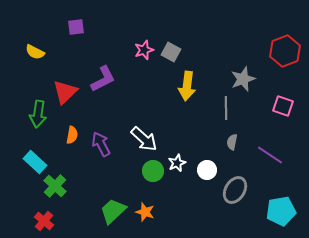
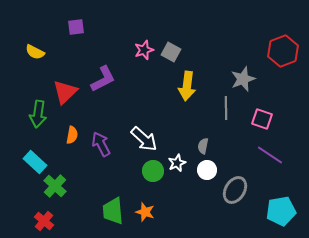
red hexagon: moved 2 px left
pink square: moved 21 px left, 13 px down
gray semicircle: moved 29 px left, 4 px down
green trapezoid: rotated 52 degrees counterclockwise
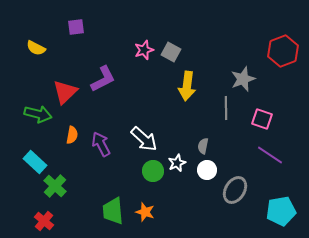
yellow semicircle: moved 1 px right, 4 px up
green arrow: rotated 84 degrees counterclockwise
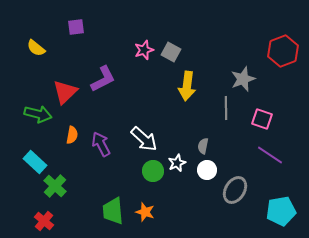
yellow semicircle: rotated 12 degrees clockwise
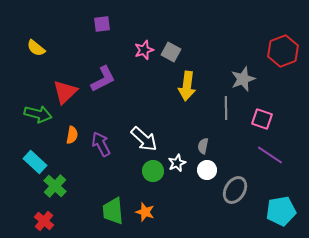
purple square: moved 26 px right, 3 px up
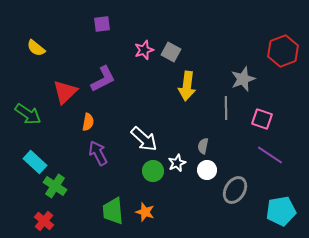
green arrow: moved 10 px left; rotated 20 degrees clockwise
orange semicircle: moved 16 px right, 13 px up
purple arrow: moved 3 px left, 9 px down
green cross: rotated 10 degrees counterclockwise
